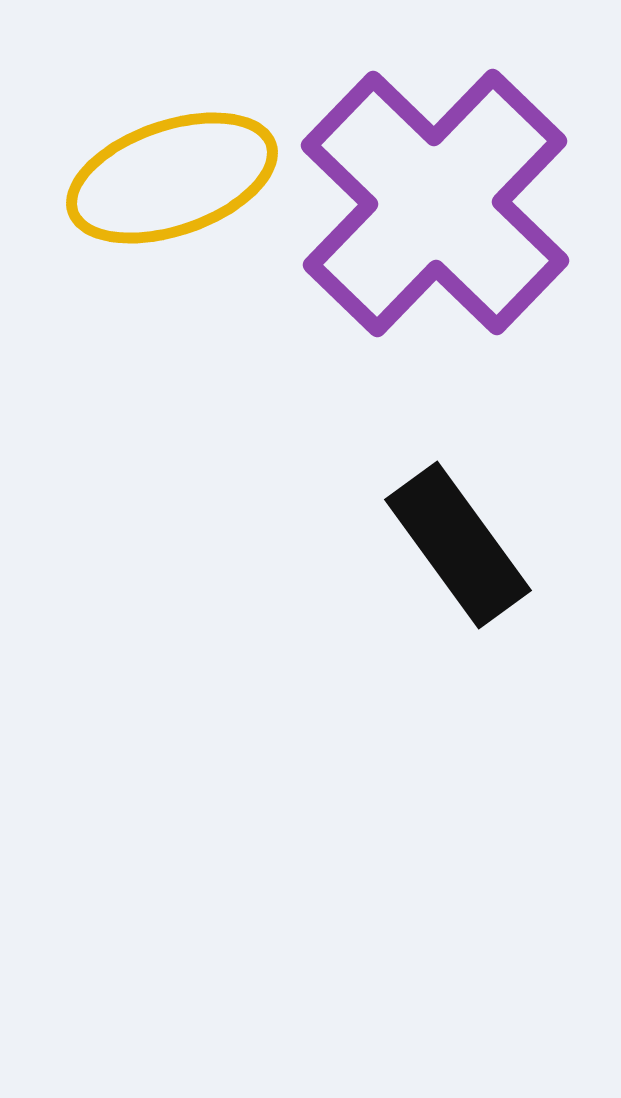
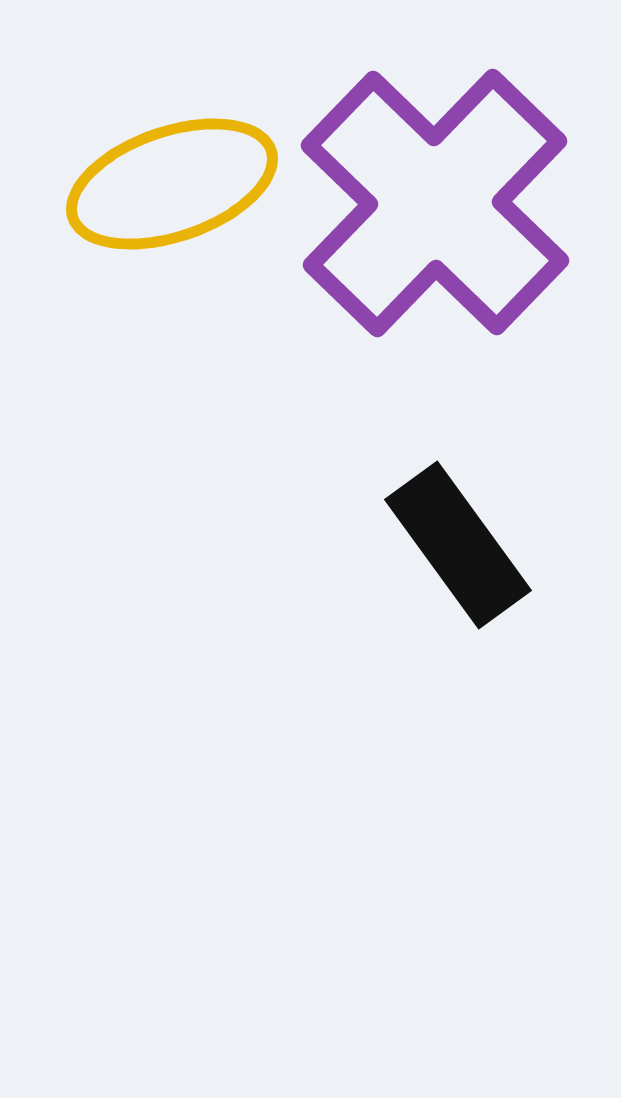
yellow ellipse: moved 6 px down
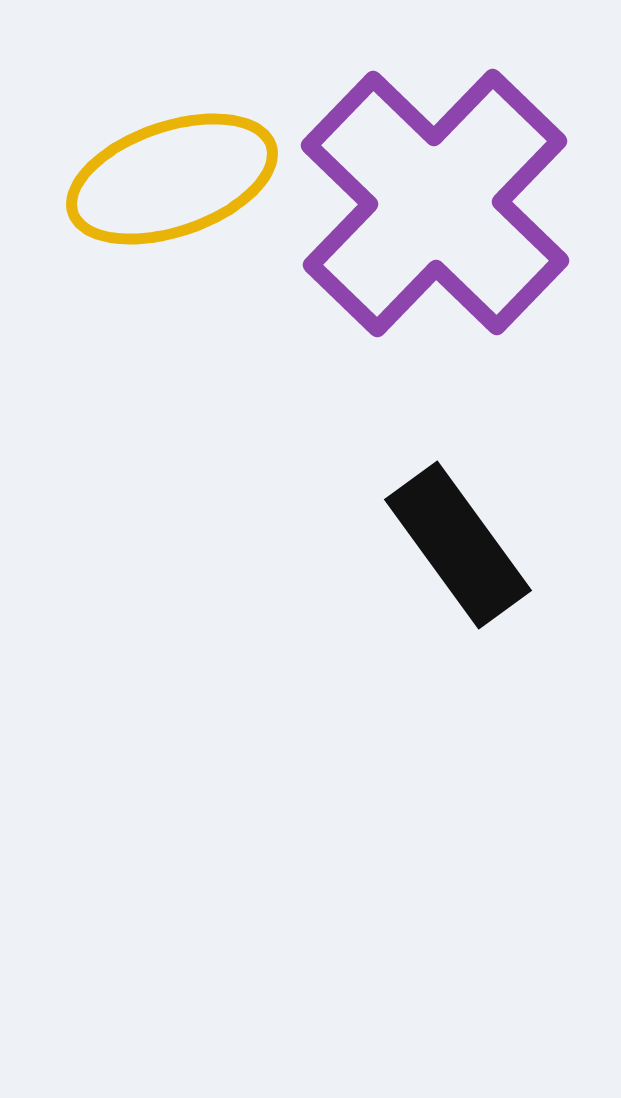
yellow ellipse: moved 5 px up
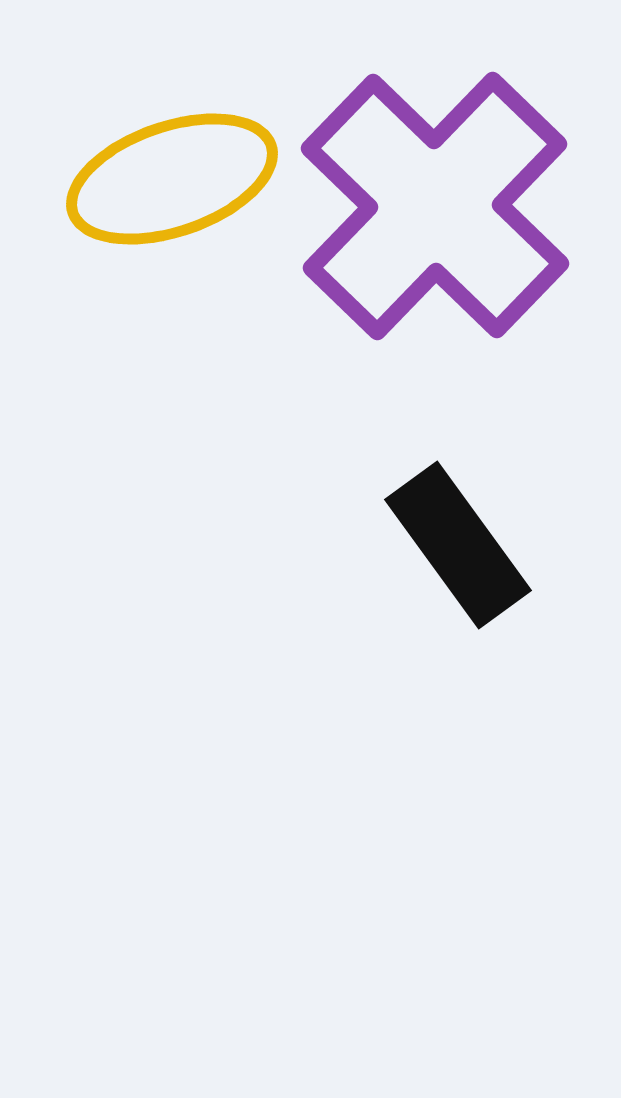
purple cross: moved 3 px down
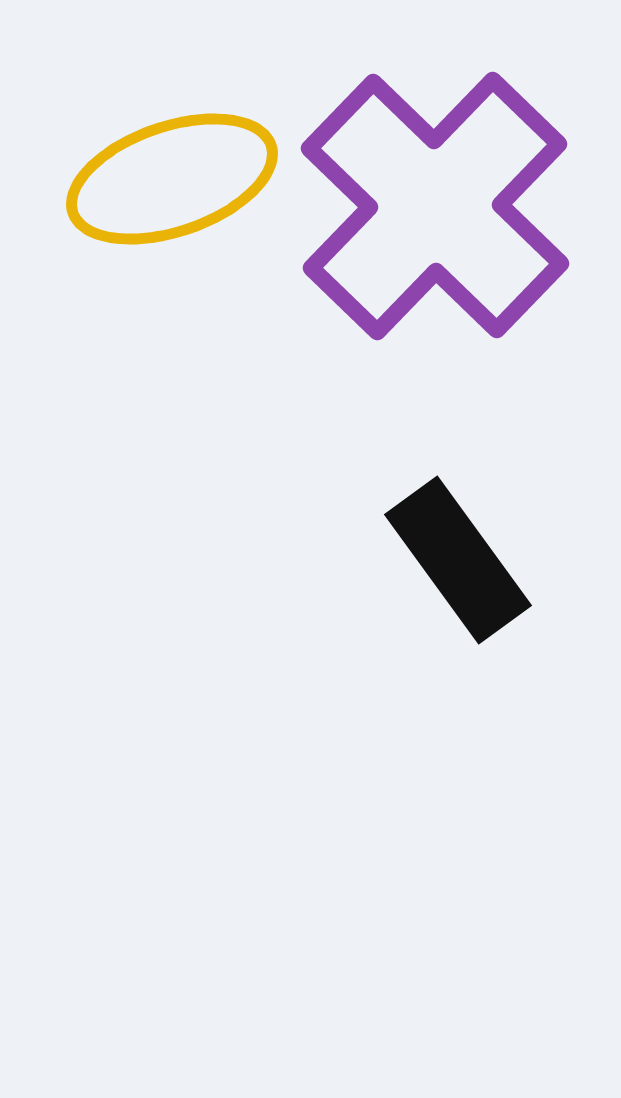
black rectangle: moved 15 px down
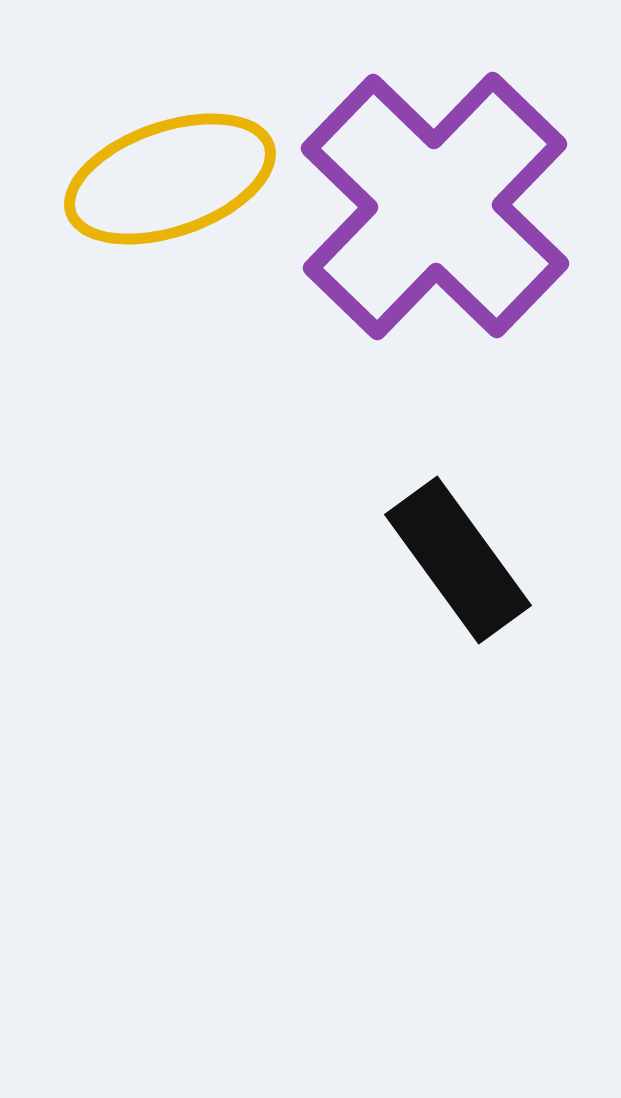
yellow ellipse: moved 2 px left
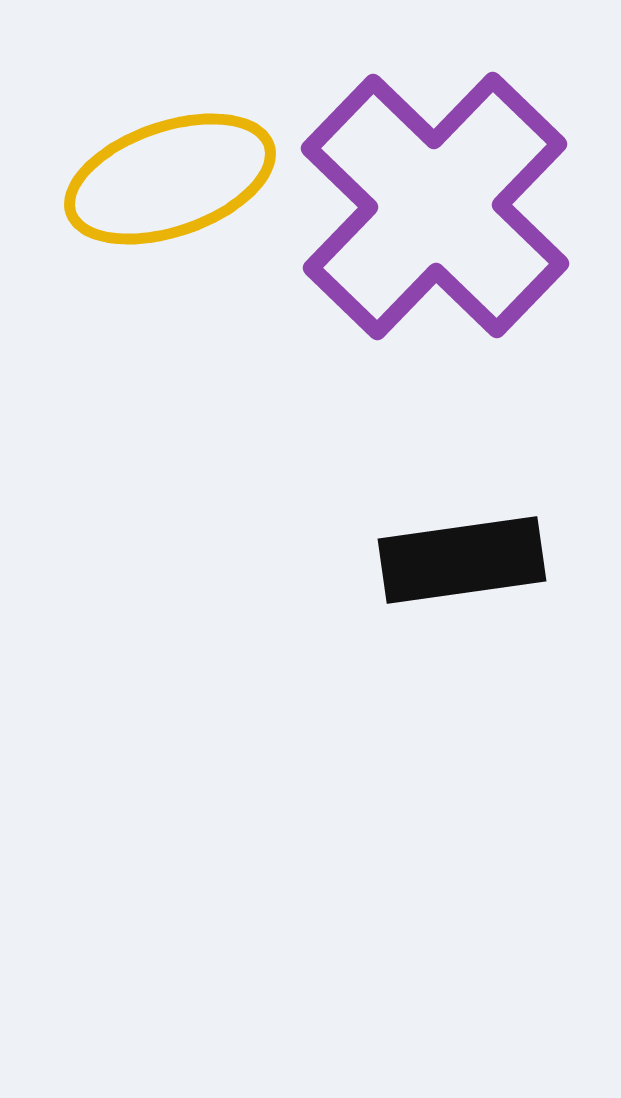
black rectangle: moved 4 px right; rotated 62 degrees counterclockwise
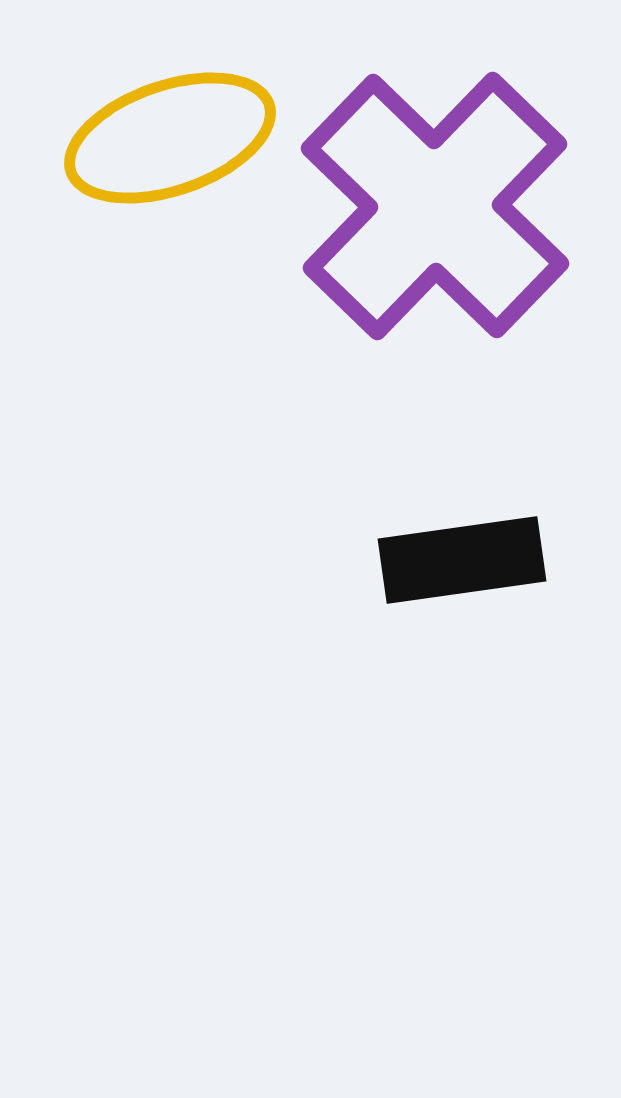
yellow ellipse: moved 41 px up
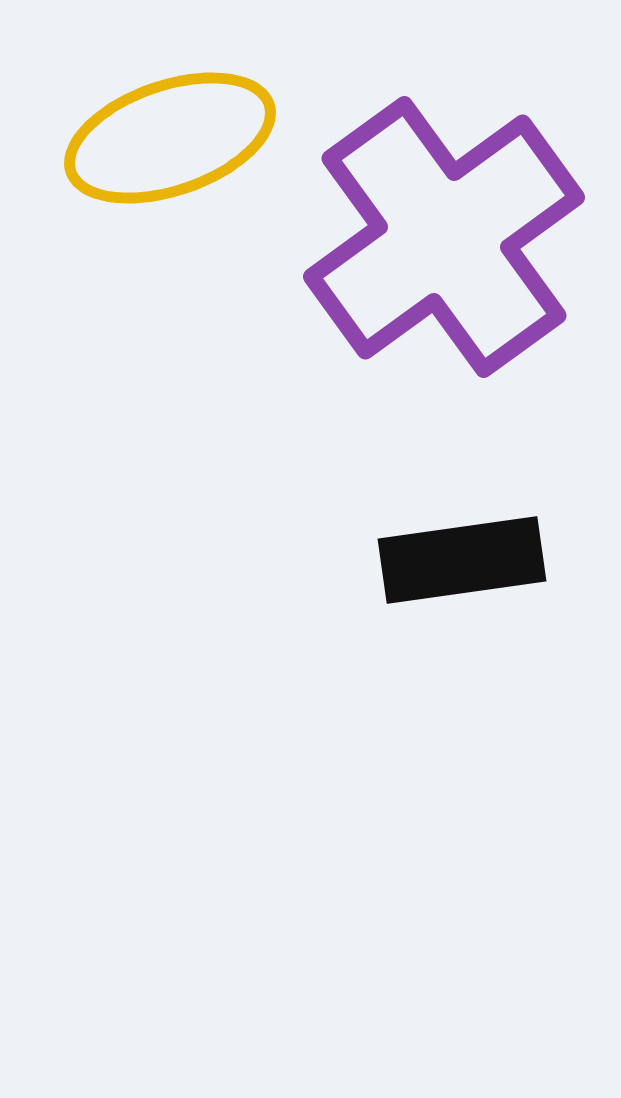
purple cross: moved 9 px right, 31 px down; rotated 10 degrees clockwise
